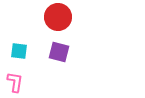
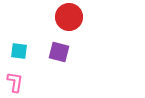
red circle: moved 11 px right
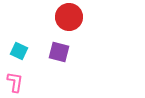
cyan square: rotated 18 degrees clockwise
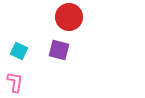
purple square: moved 2 px up
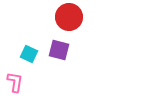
cyan square: moved 10 px right, 3 px down
